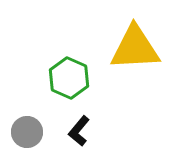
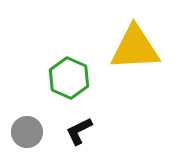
black L-shape: rotated 24 degrees clockwise
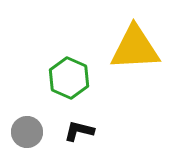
black L-shape: rotated 40 degrees clockwise
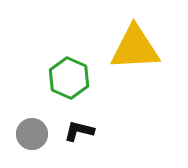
gray circle: moved 5 px right, 2 px down
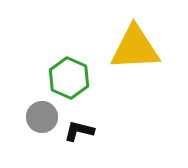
gray circle: moved 10 px right, 17 px up
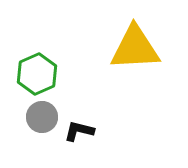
green hexagon: moved 32 px left, 4 px up; rotated 12 degrees clockwise
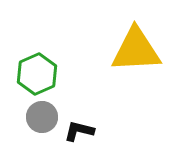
yellow triangle: moved 1 px right, 2 px down
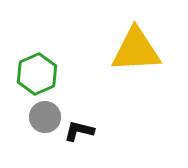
gray circle: moved 3 px right
